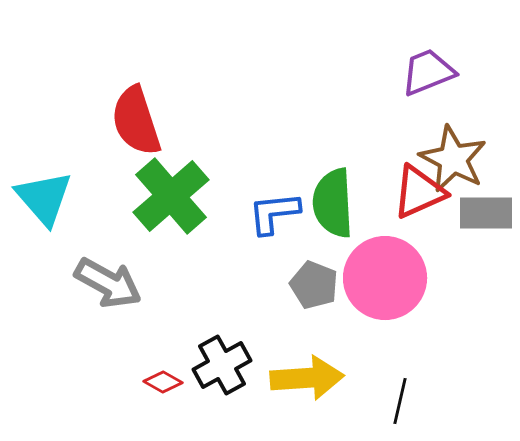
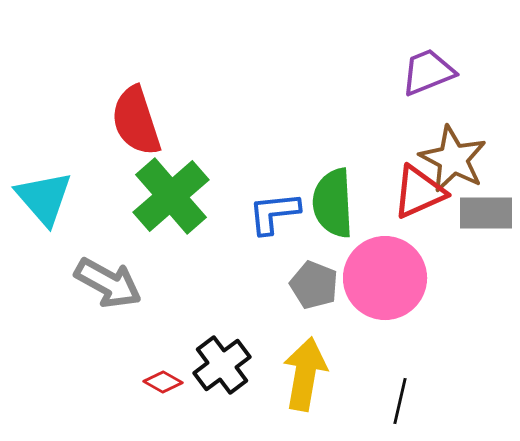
black cross: rotated 8 degrees counterclockwise
yellow arrow: moved 2 px left, 4 px up; rotated 76 degrees counterclockwise
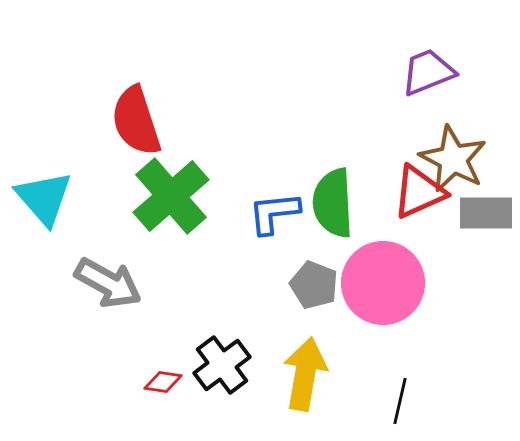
pink circle: moved 2 px left, 5 px down
red diamond: rotated 21 degrees counterclockwise
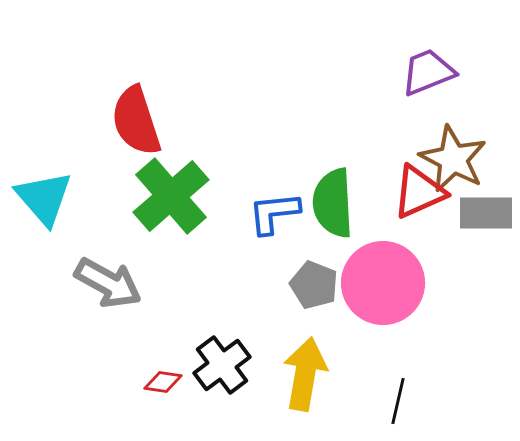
black line: moved 2 px left
